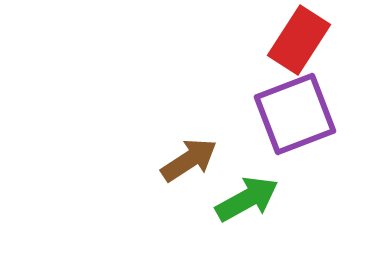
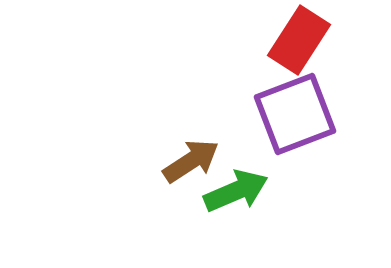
brown arrow: moved 2 px right, 1 px down
green arrow: moved 11 px left, 8 px up; rotated 6 degrees clockwise
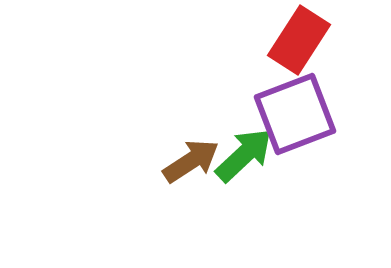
green arrow: moved 8 px right, 36 px up; rotated 20 degrees counterclockwise
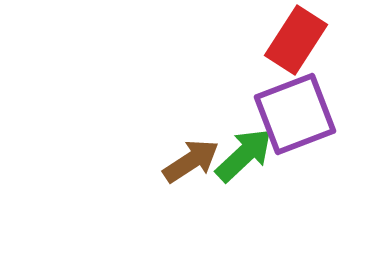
red rectangle: moved 3 px left
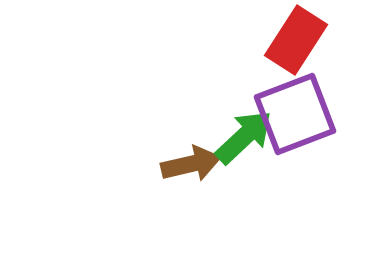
green arrow: moved 18 px up
brown arrow: moved 3 px down; rotated 20 degrees clockwise
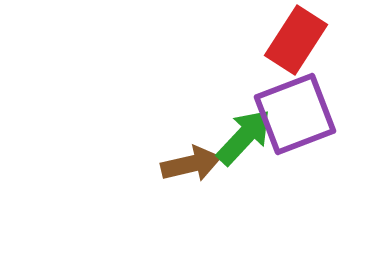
green arrow: rotated 4 degrees counterclockwise
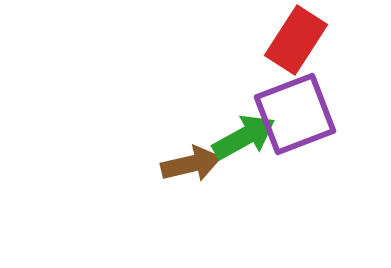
green arrow: rotated 18 degrees clockwise
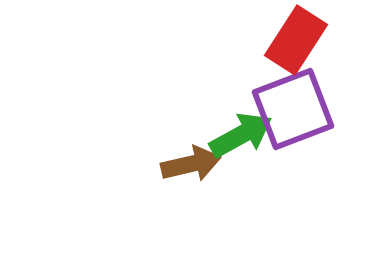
purple square: moved 2 px left, 5 px up
green arrow: moved 3 px left, 2 px up
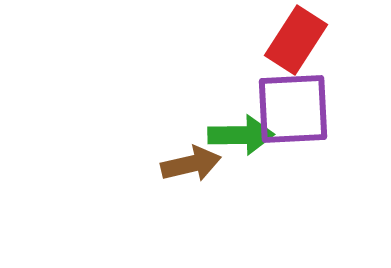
purple square: rotated 18 degrees clockwise
green arrow: rotated 28 degrees clockwise
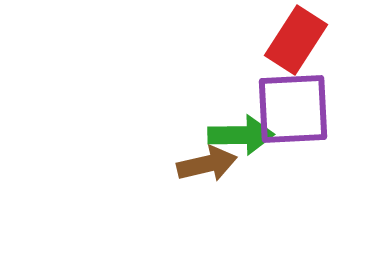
brown arrow: moved 16 px right
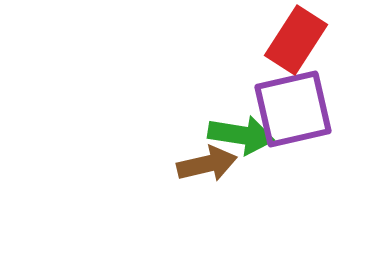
purple square: rotated 10 degrees counterclockwise
green arrow: rotated 10 degrees clockwise
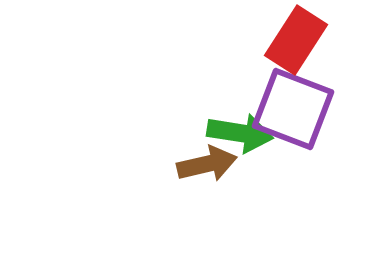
purple square: rotated 34 degrees clockwise
green arrow: moved 1 px left, 2 px up
